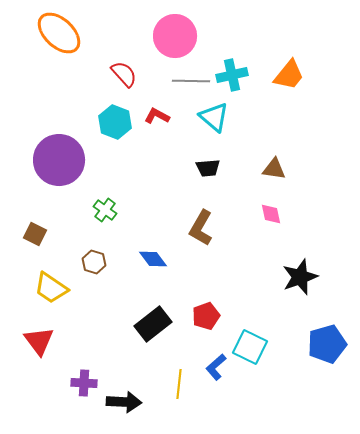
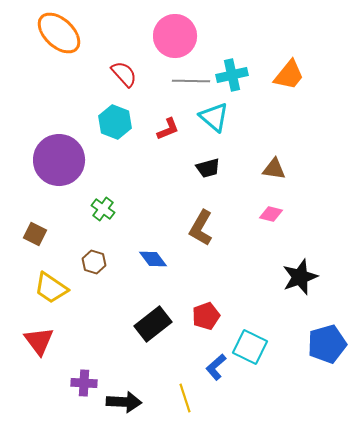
red L-shape: moved 11 px right, 13 px down; rotated 130 degrees clockwise
black trapezoid: rotated 10 degrees counterclockwise
green cross: moved 2 px left, 1 px up
pink diamond: rotated 65 degrees counterclockwise
yellow line: moved 6 px right, 14 px down; rotated 24 degrees counterclockwise
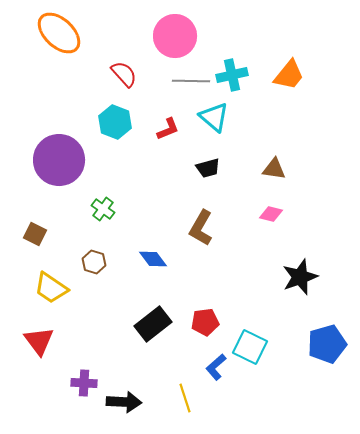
red pentagon: moved 1 px left, 6 px down; rotated 12 degrees clockwise
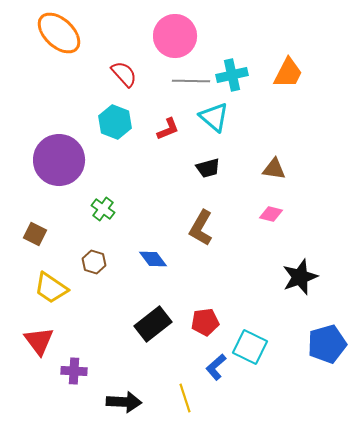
orange trapezoid: moved 1 px left, 2 px up; rotated 12 degrees counterclockwise
purple cross: moved 10 px left, 12 px up
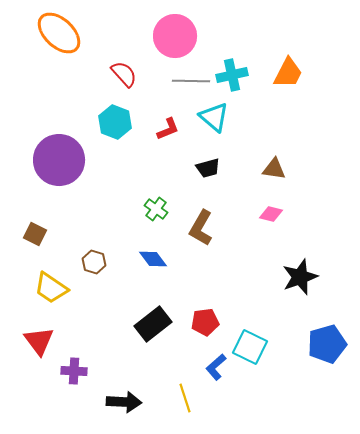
green cross: moved 53 px right
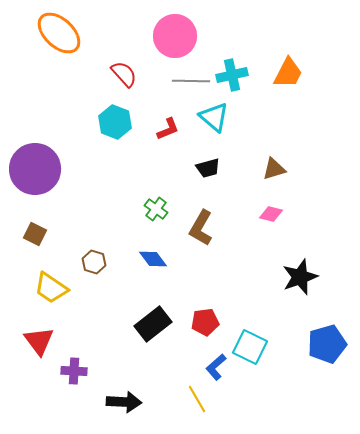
purple circle: moved 24 px left, 9 px down
brown triangle: rotated 25 degrees counterclockwise
yellow line: moved 12 px right, 1 px down; rotated 12 degrees counterclockwise
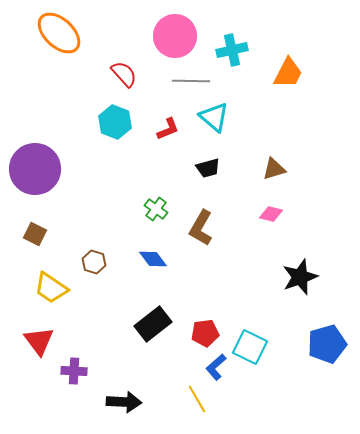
cyan cross: moved 25 px up
red pentagon: moved 11 px down
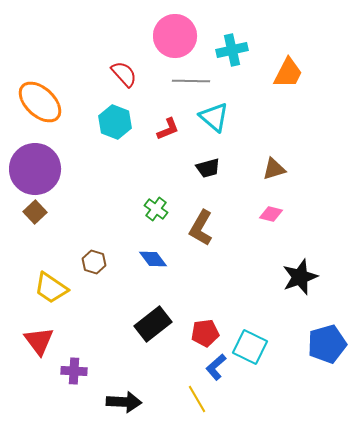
orange ellipse: moved 19 px left, 69 px down
brown square: moved 22 px up; rotated 20 degrees clockwise
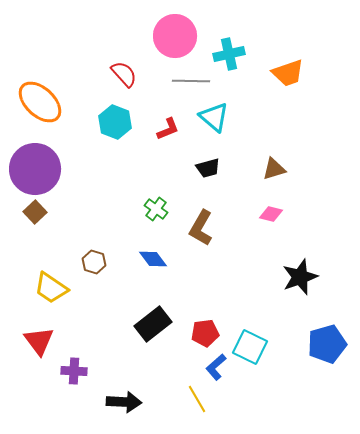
cyan cross: moved 3 px left, 4 px down
orange trapezoid: rotated 44 degrees clockwise
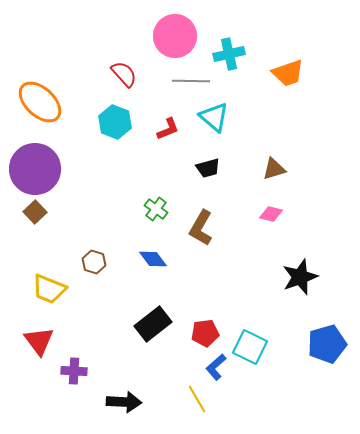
yellow trapezoid: moved 2 px left, 1 px down; rotated 12 degrees counterclockwise
